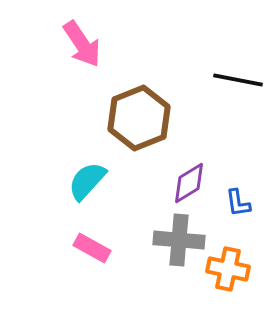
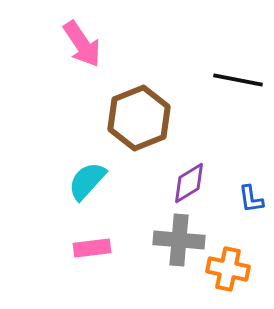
blue L-shape: moved 13 px right, 4 px up
pink rectangle: rotated 36 degrees counterclockwise
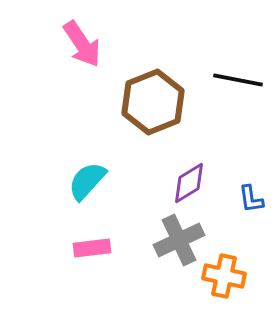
brown hexagon: moved 14 px right, 16 px up
gray cross: rotated 30 degrees counterclockwise
orange cross: moved 4 px left, 7 px down
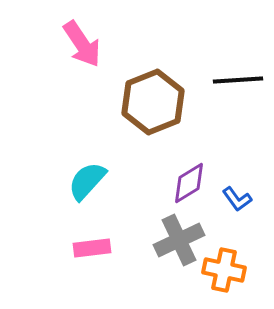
black line: rotated 15 degrees counterclockwise
blue L-shape: moved 14 px left; rotated 28 degrees counterclockwise
orange cross: moved 6 px up
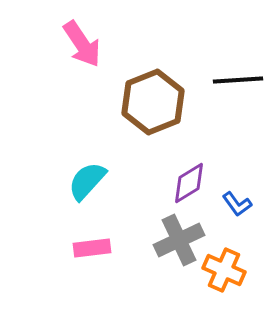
blue L-shape: moved 5 px down
orange cross: rotated 12 degrees clockwise
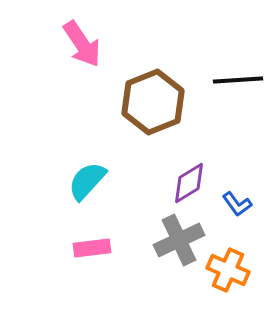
orange cross: moved 4 px right
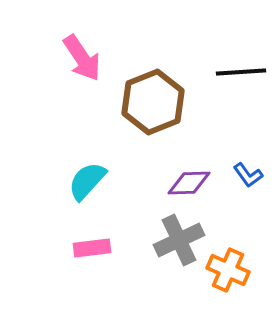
pink arrow: moved 14 px down
black line: moved 3 px right, 8 px up
purple diamond: rotated 30 degrees clockwise
blue L-shape: moved 11 px right, 29 px up
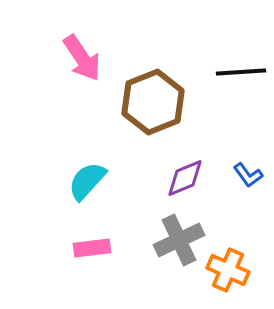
purple diamond: moved 4 px left, 5 px up; rotated 21 degrees counterclockwise
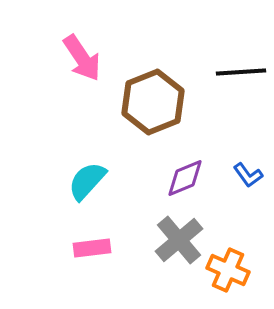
gray cross: rotated 15 degrees counterclockwise
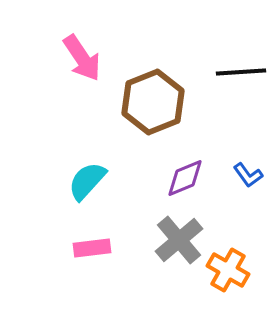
orange cross: rotated 6 degrees clockwise
